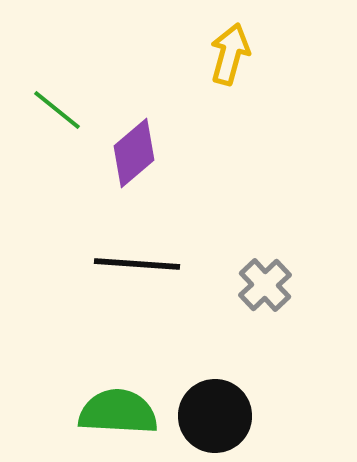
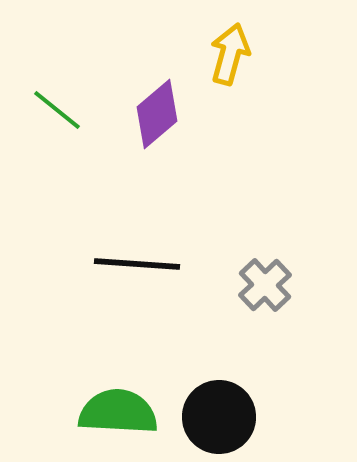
purple diamond: moved 23 px right, 39 px up
black circle: moved 4 px right, 1 px down
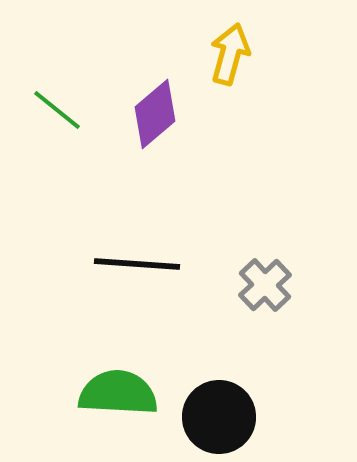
purple diamond: moved 2 px left
green semicircle: moved 19 px up
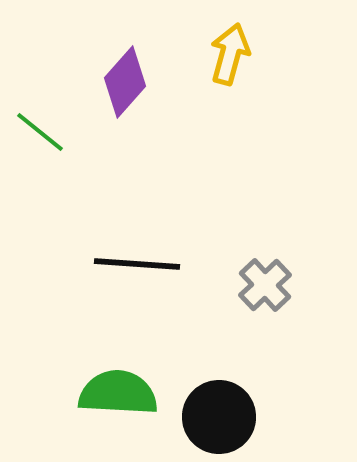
green line: moved 17 px left, 22 px down
purple diamond: moved 30 px left, 32 px up; rotated 8 degrees counterclockwise
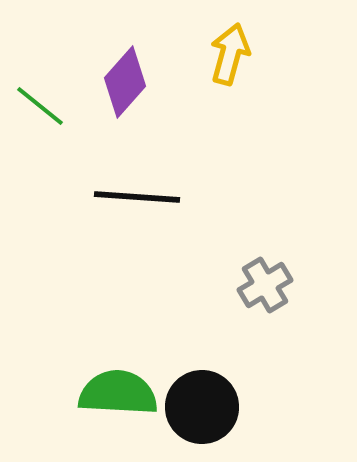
green line: moved 26 px up
black line: moved 67 px up
gray cross: rotated 12 degrees clockwise
black circle: moved 17 px left, 10 px up
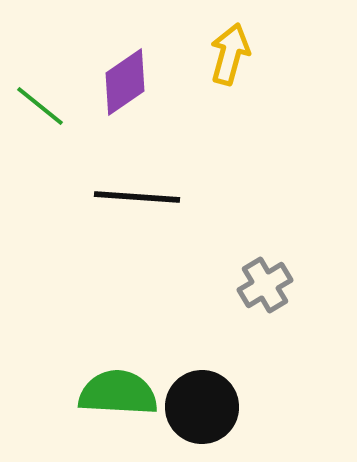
purple diamond: rotated 14 degrees clockwise
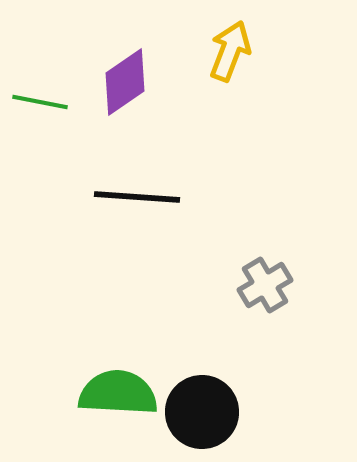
yellow arrow: moved 3 px up; rotated 6 degrees clockwise
green line: moved 4 px up; rotated 28 degrees counterclockwise
black circle: moved 5 px down
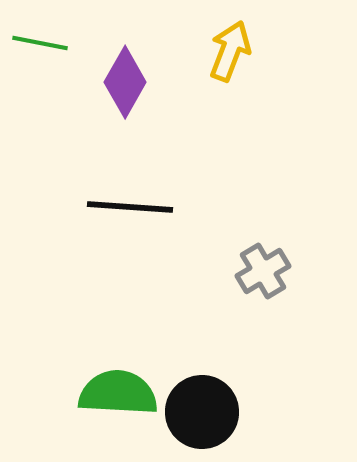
purple diamond: rotated 26 degrees counterclockwise
green line: moved 59 px up
black line: moved 7 px left, 10 px down
gray cross: moved 2 px left, 14 px up
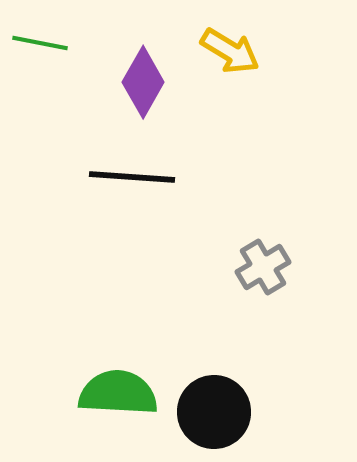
yellow arrow: rotated 100 degrees clockwise
purple diamond: moved 18 px right
black line: moved 2 px right, 30 px up
gray cross: moved 4 px up
black circle: moved 12 px right
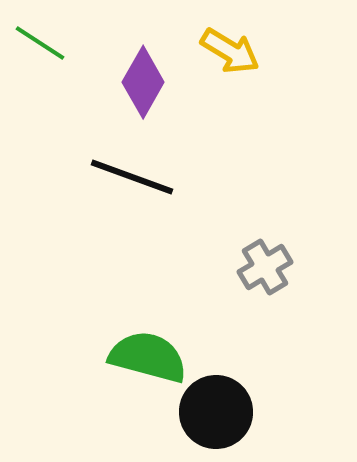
green line: rotated 22 degrees clockwise
black line: rotated 16 degrees clockwise
gray cross: moved 2 px right
green semicircle: moved 30 px right, 36 px up; rotated 12 degrees clockwise
black circle: moved 2 px right
